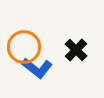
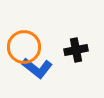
black cross: rotated 35 degrees clockwise
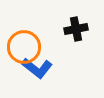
black cross: moved 21 px up
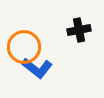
black cross: moved 3 px right, 1 px down
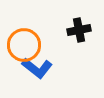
orange circle: moved 2 px up
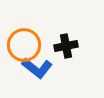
black cross: moved 13 px left, 16 px down
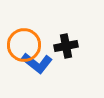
blue L-shape: moved 5 px up
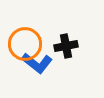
orange circle: moved 1 px right, 1 px up
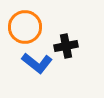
orange circle: moved 17 px up
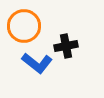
orange circle: moved 1 px left, 1 px up
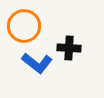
black cross: moved 3 px right, 2 px down; rotated 15 degrees clockwise
